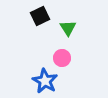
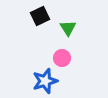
blue star: rotated 25 degrees clockwise
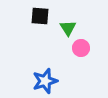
black square: rotated 30 degrees clockwise
pink circle: moved 19 px right, 10 px up
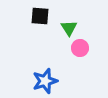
green triangle: moved 1 px right
pink circle: moved 1 px left
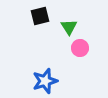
black square: rotated 18 degrees counterclockwise
green triangle: moved 1 px up
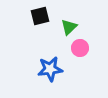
green triangle: rotated 18 degrees clockwise
blue star: moved 5 px right, 12 px up; rotated 10 degrees clockwise
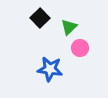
black square: moved 2 px down; rotated 30 degrees counterclockwise
blue star: rotated 15 degrees clockwise
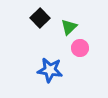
blue star: moved 1 px down
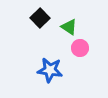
green triangle: rotated 42 degrees counterclockwise
